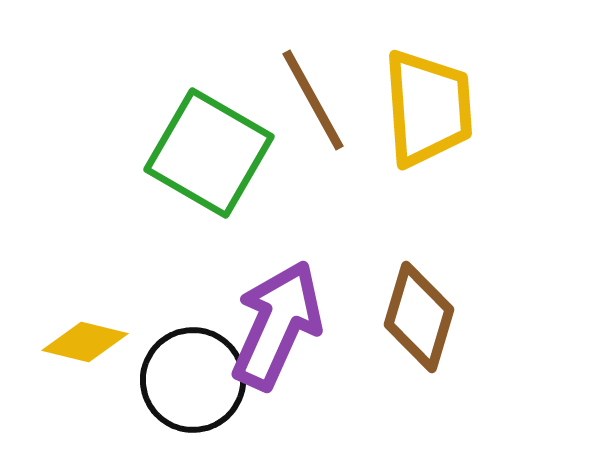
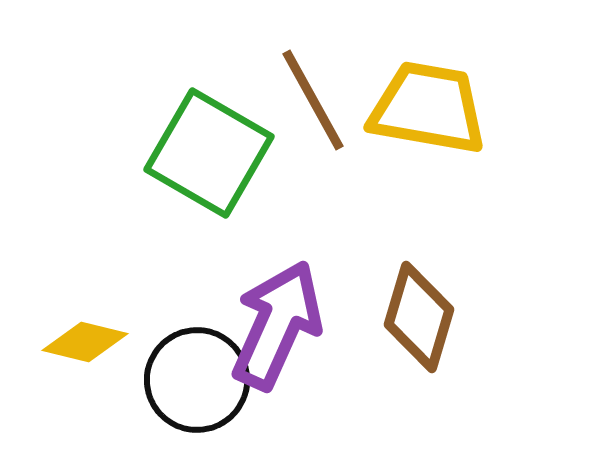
yellow trapezoid: rotated 76 degrees counterclockwise
black circle: moved 4 px right
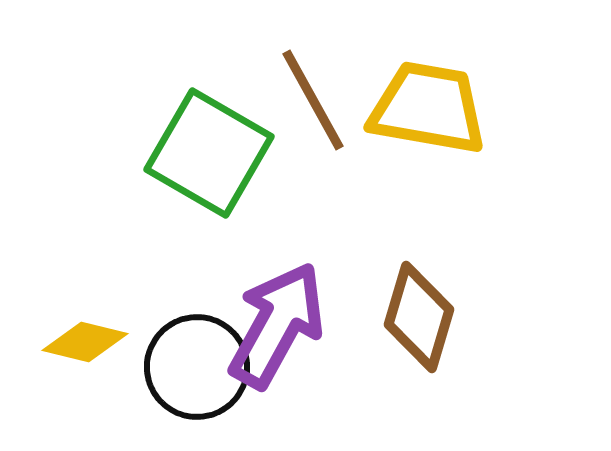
purple arrow: rotated 5 degrees clockwise
black circle: moved 13 px up
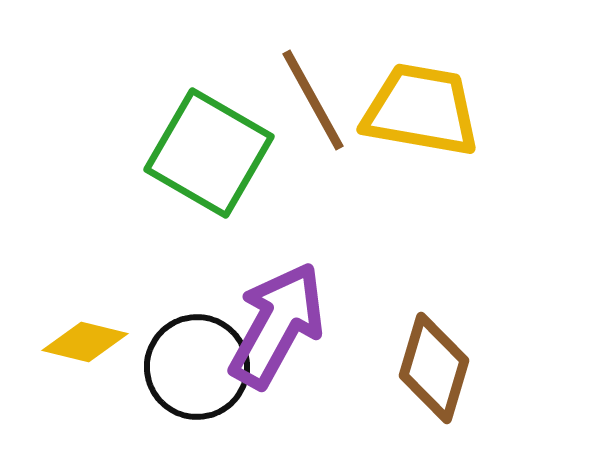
yellow trapezoid: moved 7 px left, 2 px down
brown diamond: moved 15 px right, 51 px down
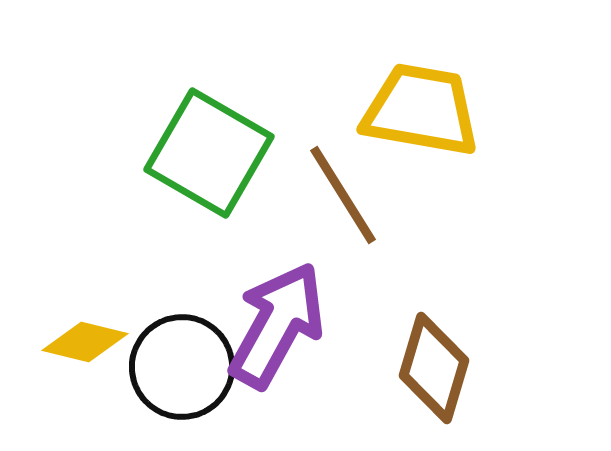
brown line: moved 30 px right, 95 px down; rotated 3 degrees counterclockwise
black circle: moved 15 px left
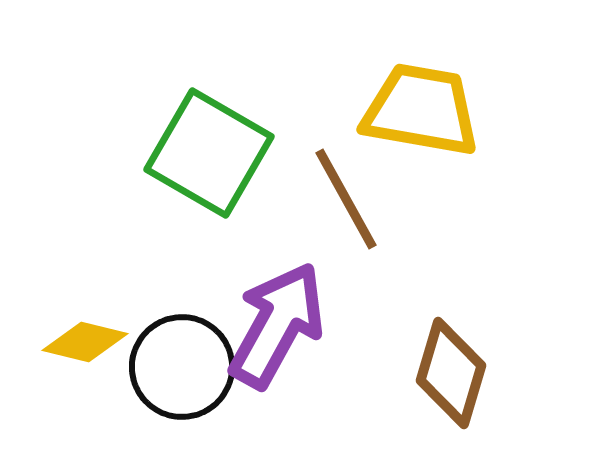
brown line: moved 3 px right, 4 px down; rotated 3 degrees clockwise
brown diamond: moved 17 px right, 5 px down
